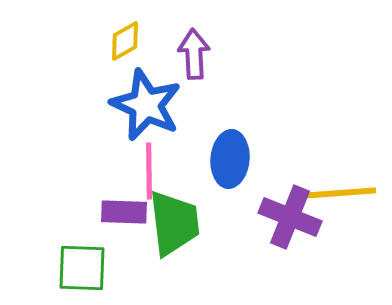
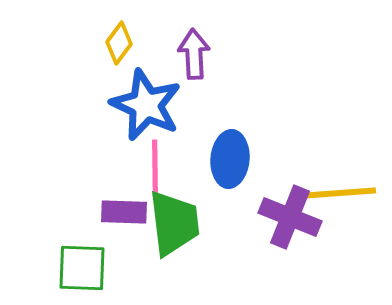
yellow diamond: moved 6 px left, 2 px down; rotated 24 degrees counterclockwise
pink line: moved 6 px right, 3 px up
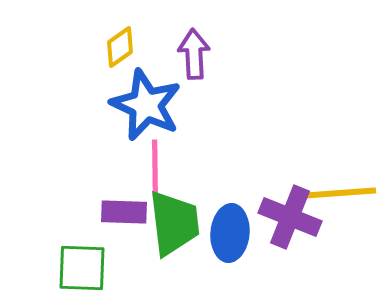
yellow diamond: moved 1 px right, 4 px down; rotated 18 degrees clockwise
blue ellipse: moved 74 px down
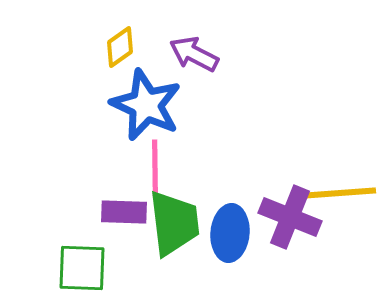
purple arrow: rotated 60 degrees counterclockwise
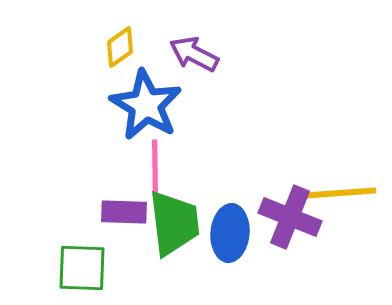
blue star: rotated 6 degrees clockwise
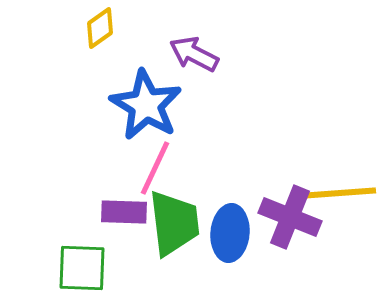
yellow diamond: moved 20 px left, 19 px up
pink line: rotated 26 degrees clockwise
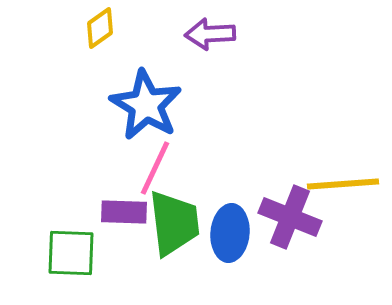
purple arrow: moved 16 px right, 20 px up; rotated 30 degrees counterclockwise
yellow line: moved 3 px right, 9 px up
green square: moved 11 px left, 15 px up
